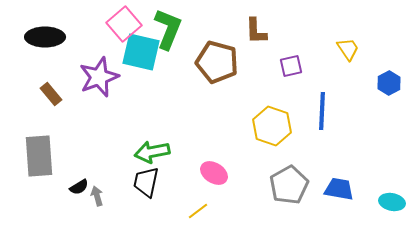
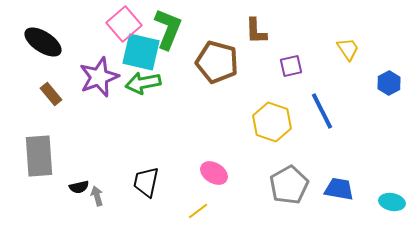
black ellipse: moved 2 px left, 5 px down; rotated 33 degrees clockwise
blue line: rotated 30 degrees counterclockwise
yellow hexagon: moved 4 px up
green arrow: moved 9 px left, 69 px up
black semicircle: rotated 18 degrees clockwise
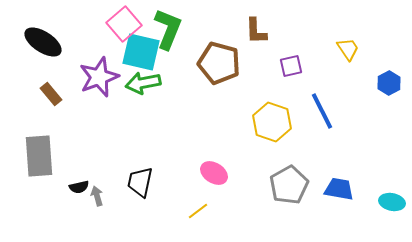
brown pentagon: moved 2 px right, 1 px down
black trapezoid: moved 6 px left
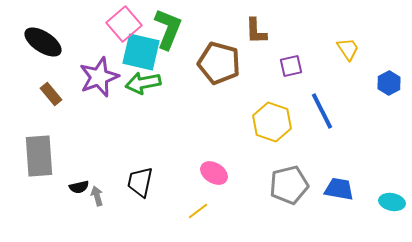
gray pentagon: rotated 15 degrees clockwise
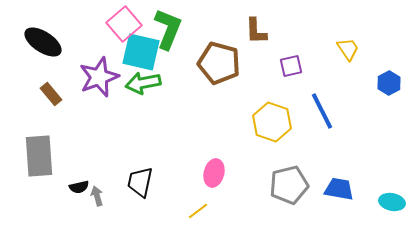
pink ellipse: rotated 72 degrees clockwise
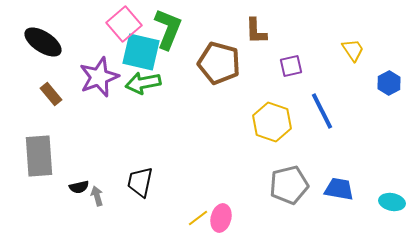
yellow trapezoid: moved 5 px right, 1 px down
pink ellipse: moved 7 px right, 45 px down
yellow line: moved 7 px down
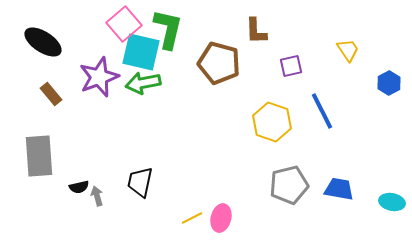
green L-shape: rotated 9 degrees counterclockwise
yellow trapezoid: moved 5 px left
yellow line: moved 6 px left; rotated 10 degrees clockwise
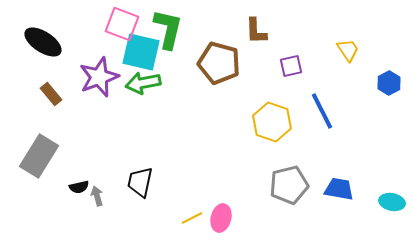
pink square: moved 2 px left; rotated 28 degrees counterclockwise
gray rectangle: rotated 36 degrees clockwise
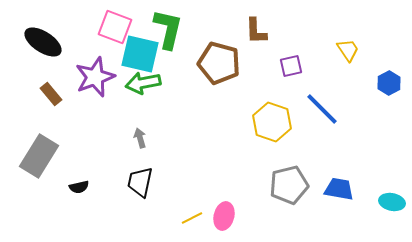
pink square: moved 7 px left, 3 px down
cyan square: moved 1 px left, 2 px down
purple star: moved 4 px left
blue line: moved 2 px up; rotated 18 degrees counterclockwise
gray arrow: moved 43 px right, 58 px up
pink ellipse: moved 3 px right, 2 px up
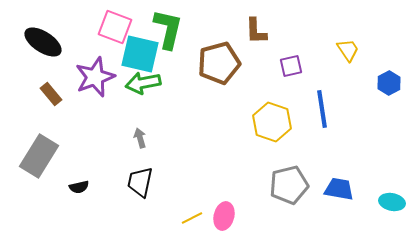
brown pentagon: rotated 30 degrees counterclockwise
blue line: rotated 36 degrees clockwise
